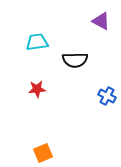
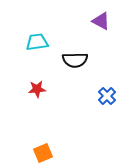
blue cross: rotated 18 degrees clockwise
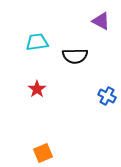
black semicircle: moved 4 px up
red star: rotated 30 degrees counterclockwise
blue cross: rotated 18 degrees counterclockwise
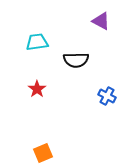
black semicircle: moved 1 px right, 4 px down
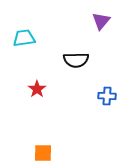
purple triangle: rotated 42 degrees clockwise
cyan trapezoid: moved 13 px left, 4 px up
blue cross: rotated 24 degrees counterclockwise
orange square: rotated 24 degrees clockwise
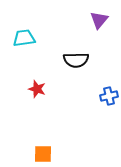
purple triangle: moved 2 px left, 1 px up
red star: rotated 18 degrees counterclockwise
blue cross: moved 2 px right; rotated 18 degrees counterclockwise
orange square: moved 1 px down
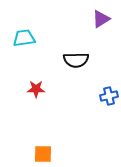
purple triangle: moved 2 px right, 1 px up; rotated 18 degrees clockwise
red star: moved 1 px left; rotated 18 degrees counterclockwise
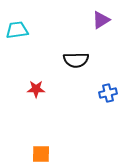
purple triangle: moved 1 px down
cyan trapezoid: moved 7 px left, 8 px up
blue cross: moved 1 px left, 3 px up
orange square: moved 2 px left
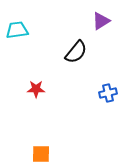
purple triangle: moved 1 px down
black semicircle: moved 8 px up; rotated 50 degrees counterclockwise
